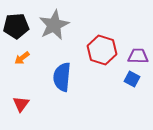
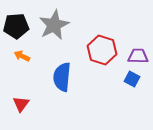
orange arrow: moved 2 px up; rotated 63 degrees clockwise
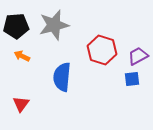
gray star: rotated 12 degrees clockwise
purple trapezoid: rotated 30 degrees counterclockwise
blue square: rotated 35 degrees counterclockwise
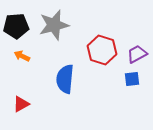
purple trapezoid: moved 1 px left, 2 px up
blue semicircle: moved 3 px right, 2 px down
red triangle: rotated 24 degrees clockwise
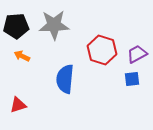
gray star: rotated 12 degrees clockwise
red triangle: moved 3 px left, 1 px down; rotated 12 degrees clockwise
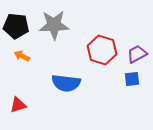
black pentagon: rotated 10 degrees clockwise
blue semicircle: moved 1 px right, 4 px down; rotated 88 degrees counterclockwise
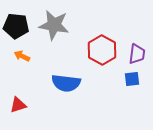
gray star: rotated 12 degrees clockwise
red hexagon: rotated 12 degrees clockwise
purple trapezoid: rotated 125 degrees clockwise
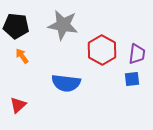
gray star: moved 9 px right
orange arrow: rotated 28 degrees clockwise
red triangle: rotated 24 degrees counterclockwise
